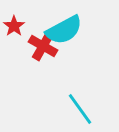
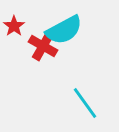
cyan line: moved 5 px right, 6 px up
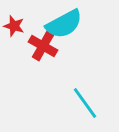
red star: rotated 20 degrees counterclockwise
cyan semicircle: moved 6 px up
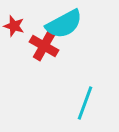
red cross: moved 1 px right
cyan line: rotated 56 degrees clockwise
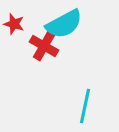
red star: moved 2 px up
cyan line: moved 3 px down; rotated 8 degrees counterclockwise
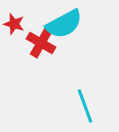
red cross: moved 3 px left, 3 px up
cyan line: rotated 32 degrees counterclockwise
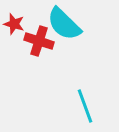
cyan semicircle: rotated 72 degrees clockwise
red cross: moved 2 px left, 2 px up; rotated 12 degrees counterclockwise
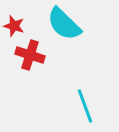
red star: moved 2 px down
red cross: moved 9 px left, 14 px down
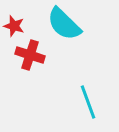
cyan line: moved 3 px right, 4 px up
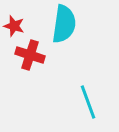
cyan semicircle: rotated 126 degrees counterclockwise
